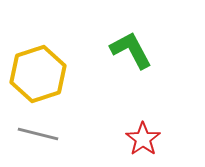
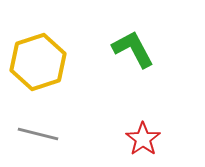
green L-shape: moved 2 px right, 1 px up
yellow hexagon: moved 12 px up
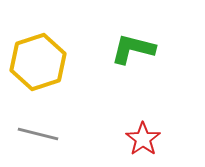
green L-shape: rotated 48 degrees counterclockwise
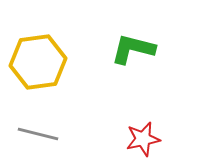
yellow hexagon: rotated 10 degrees clockwise
red star: rotated 24 degrees clockwise
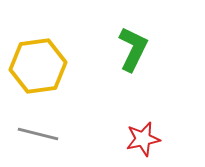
green L-shape: rotated 102 degrees clockwise
yellow hexagon: moved 4 px down
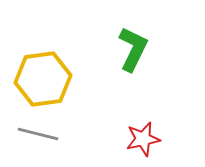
yellow hexagon: moved 5 px right, 13 px down
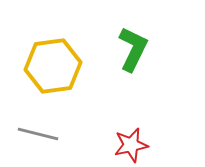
yellow hexagon: moved 10 px right, 13 px up
red star: moved 12 px left, 6 px down
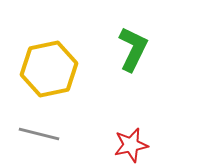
yellow hexagon: moved 4 px left, 3 px down; rotated 4 degrees counterclockwise
gray line: moved 1 px right
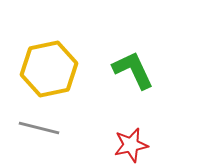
green L-shape: moved 21 px down; rotated 51 degrees counterclockwise
gray line: moved 6 px up
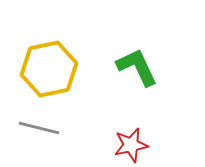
green L-shape: moved 4 px right, 3 px up
